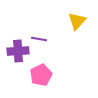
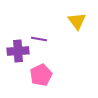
yellow triangle: rotated 18 degrees counterclockwise
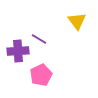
purple line: rotated 21 degrees clockwise
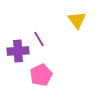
yellow triangle: moved 1 px up
purple line: rotated 28 degrees clockwise
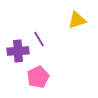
yellow triangle: rotated 48 degrees clockwise
pink pentagon: moved 3 px left, 2 px down
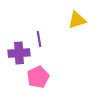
purple line: rotated 21 degrees clockwise
purple cross: moved 1 px right, 2 px down
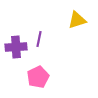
purple line: rotated 21 degrees clockwise
purple cross: moved 3 px left, 6 px up
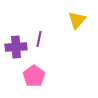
yellow triangle: rotated 30 degrees counterclockwise
pink pentagon: moved 4 px left, 1 px up; rotated 10 degrees counterclockwise
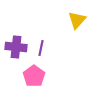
purple line: moved 2 px right, 9 px down
purple cross: rotated 10 degrees clockwise
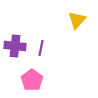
purple cross: moved 1 px left, 1 px up
pink pentagon: moved 2 px left, 4 px down
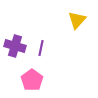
purple cross: rotated 10 degrees clockwise
